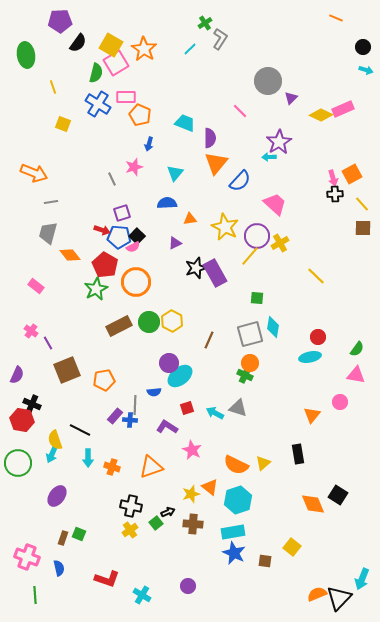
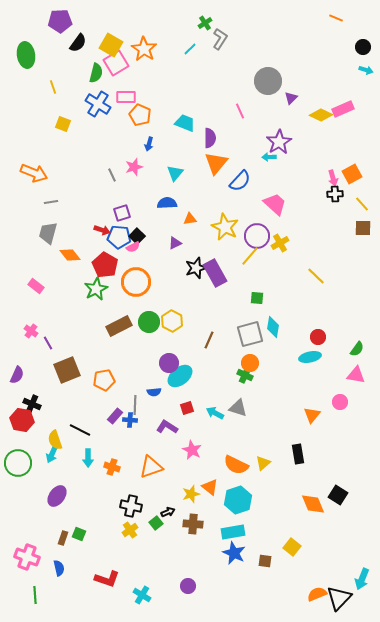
pink line at (240, 111): rotated 21 degrees clockwise
gray line at (112, 179): moved 4 px up
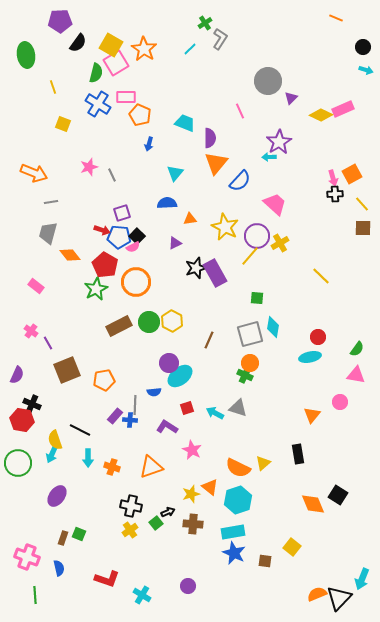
pink star at (134, 167): moved 45 px left
yellow line at (316, 276): moved 5 px right
orange semicircle at (236, 465): moved 2 px right, 3 px down
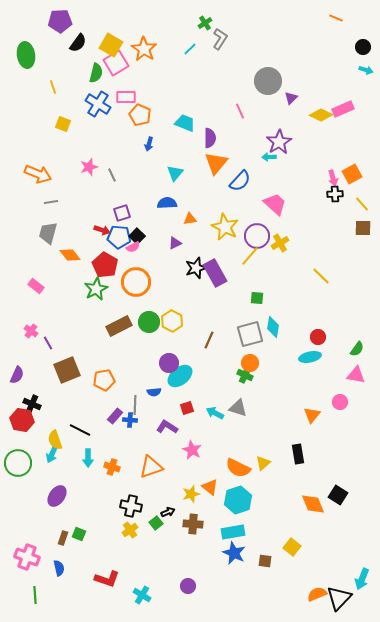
orange arrow at (34, 173): moved 4 px right, 1 px down
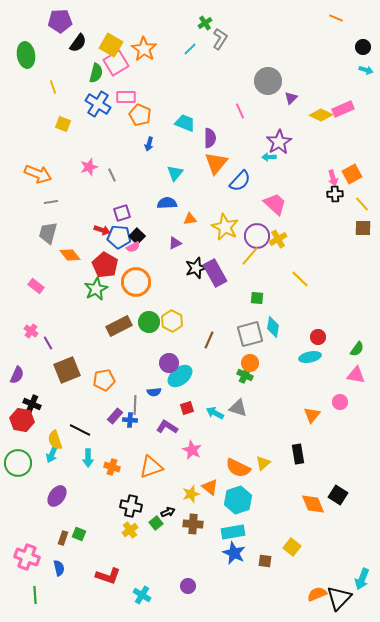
yellow cross at (280, 243): moved 2 px left, 4 px up
yellow line at (321, 276): moved 21 px left, 3 px down
red L-shape at (107, 579): moved 1 px right, 3 px up
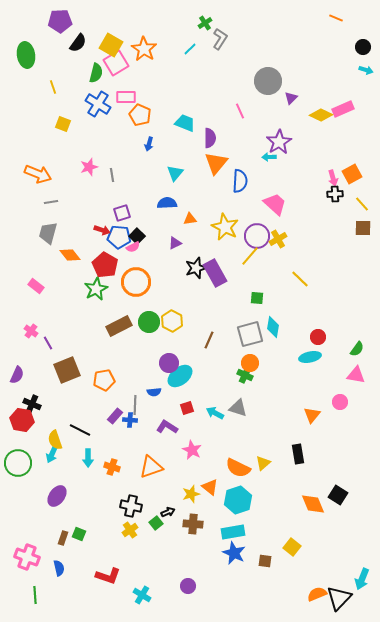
gray line at (112, 175): rotated 16 degrees clockwise
blue semicircle at (240, 181): rotated 40 degrees counterclockwise
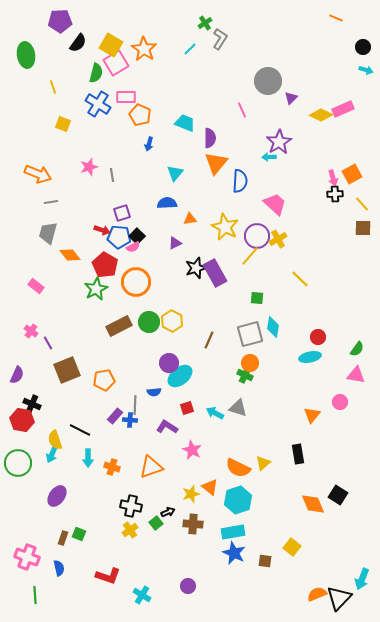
pink line at (240, 111): moved 2 px right, 1 px up
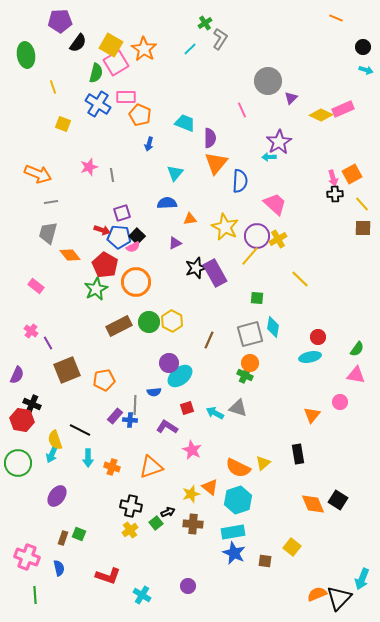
black square at (338, 495): moved 5 px down
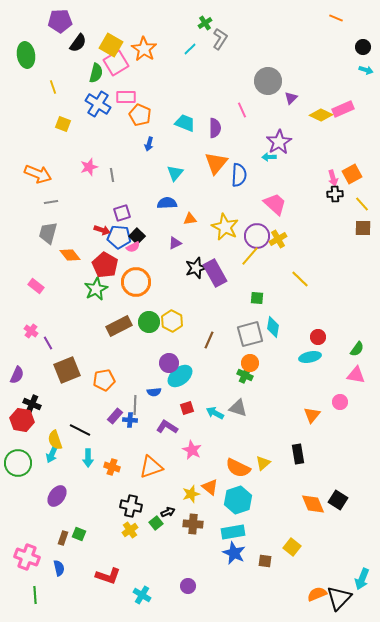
purple semicircle at (210, 138): moved 5 px right, 10 px up
blue semicircle at (240, 181): moved 1 px left, 6 px up
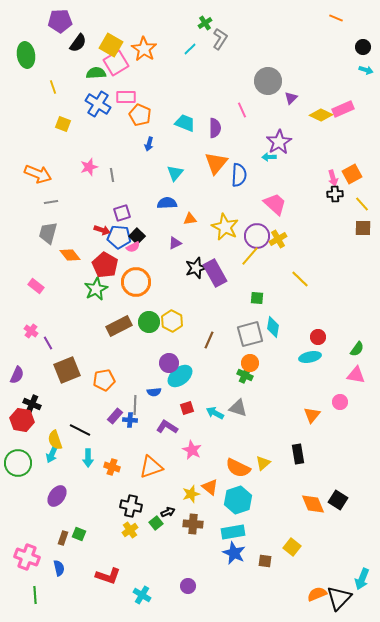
green semicircle at (96, 73): rotated 108 degrees counterclockwise
